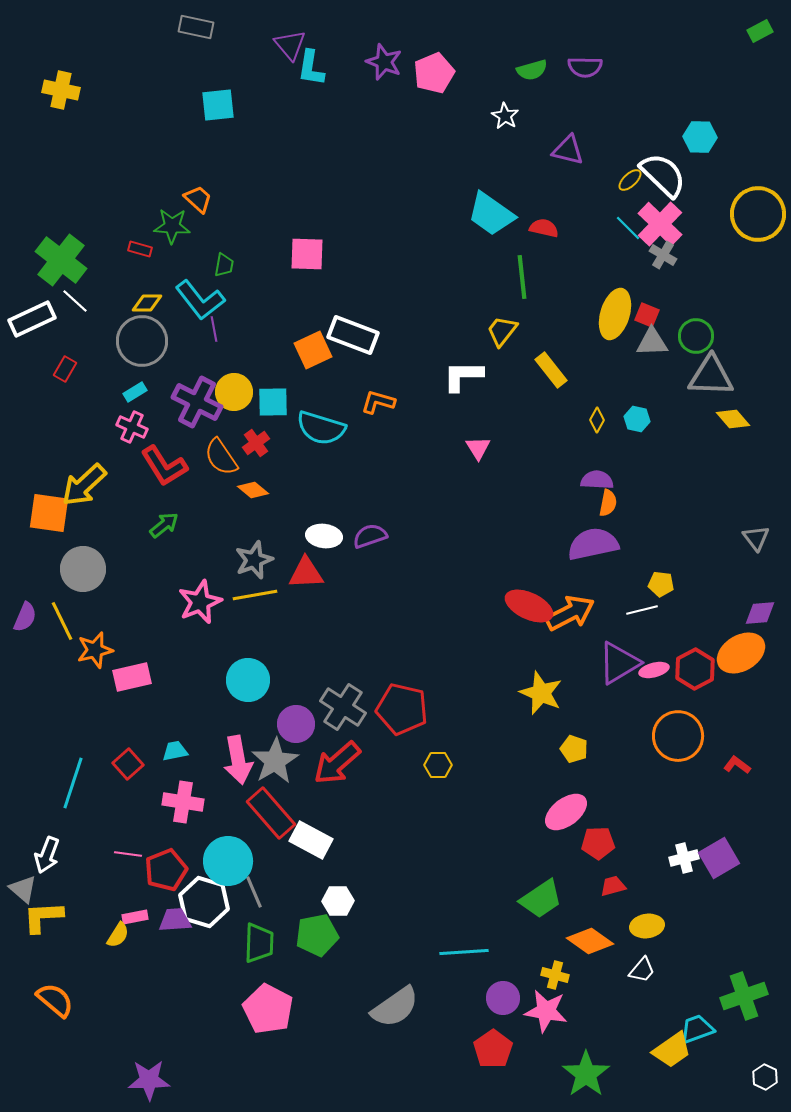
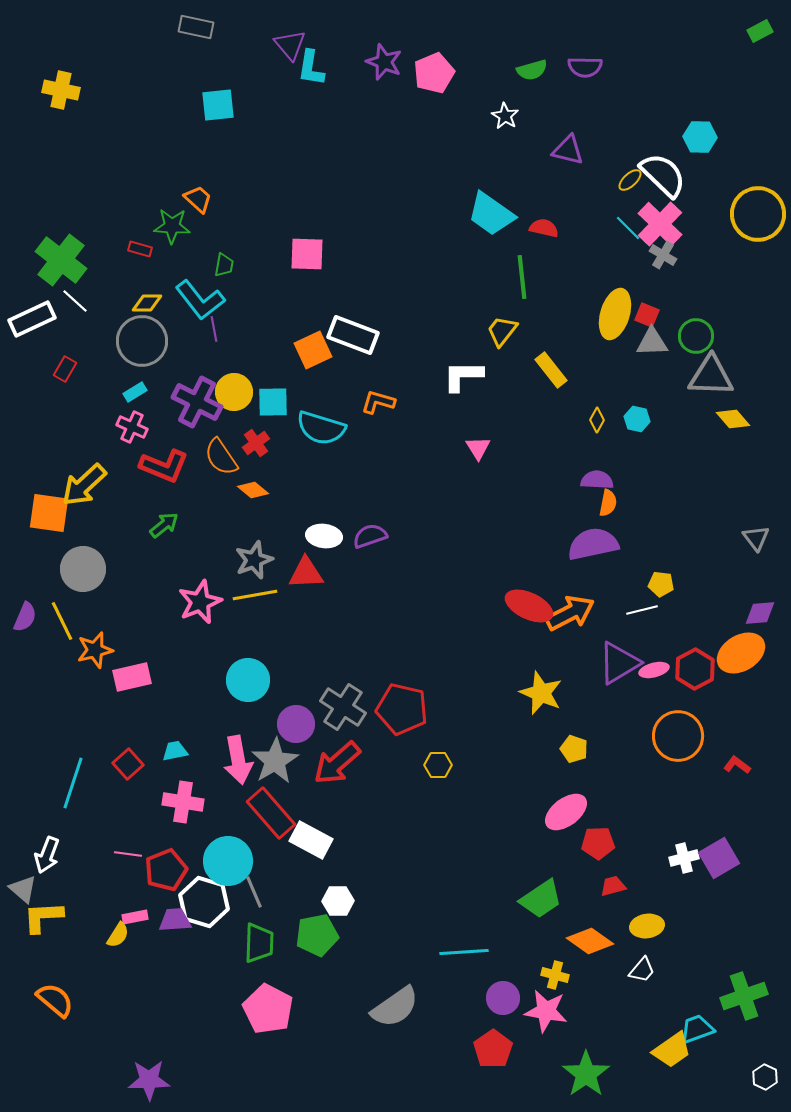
red L-shape at (164, 466): rotated 36 degrees counterclockwise
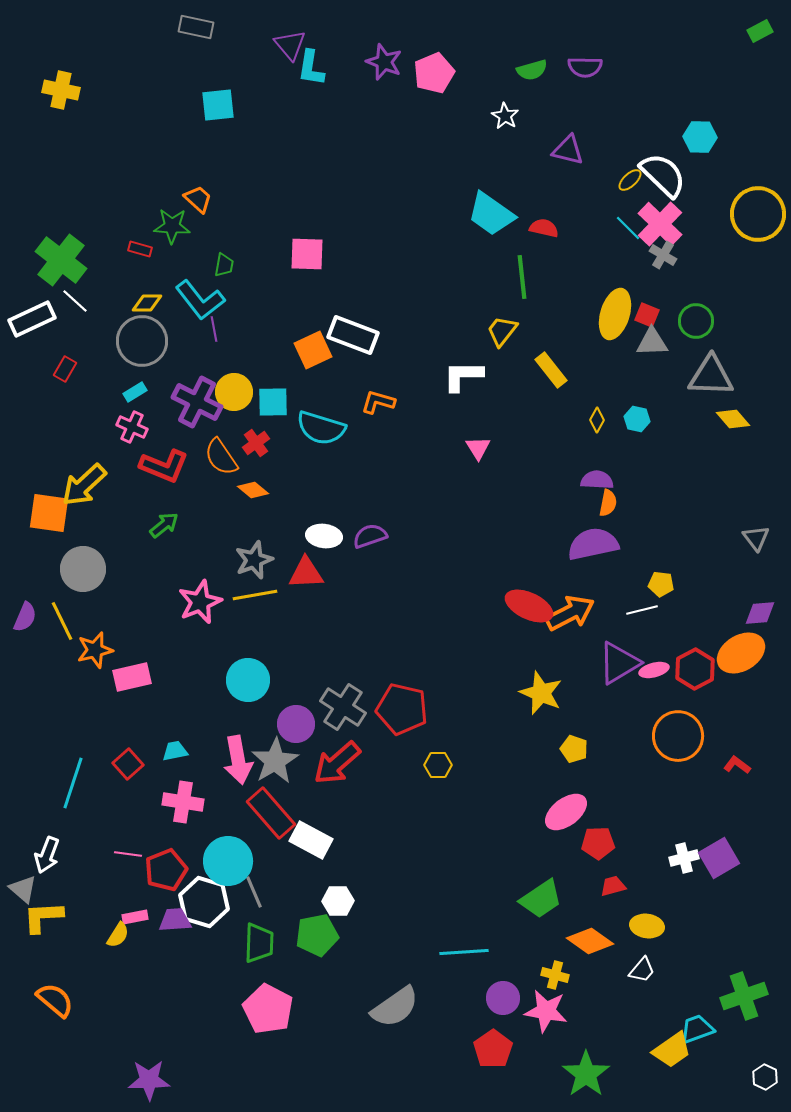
green circle at (696, 336): moved 15 px up
yellow ellipse at (647, 926): rotated 16 degrees clockwise
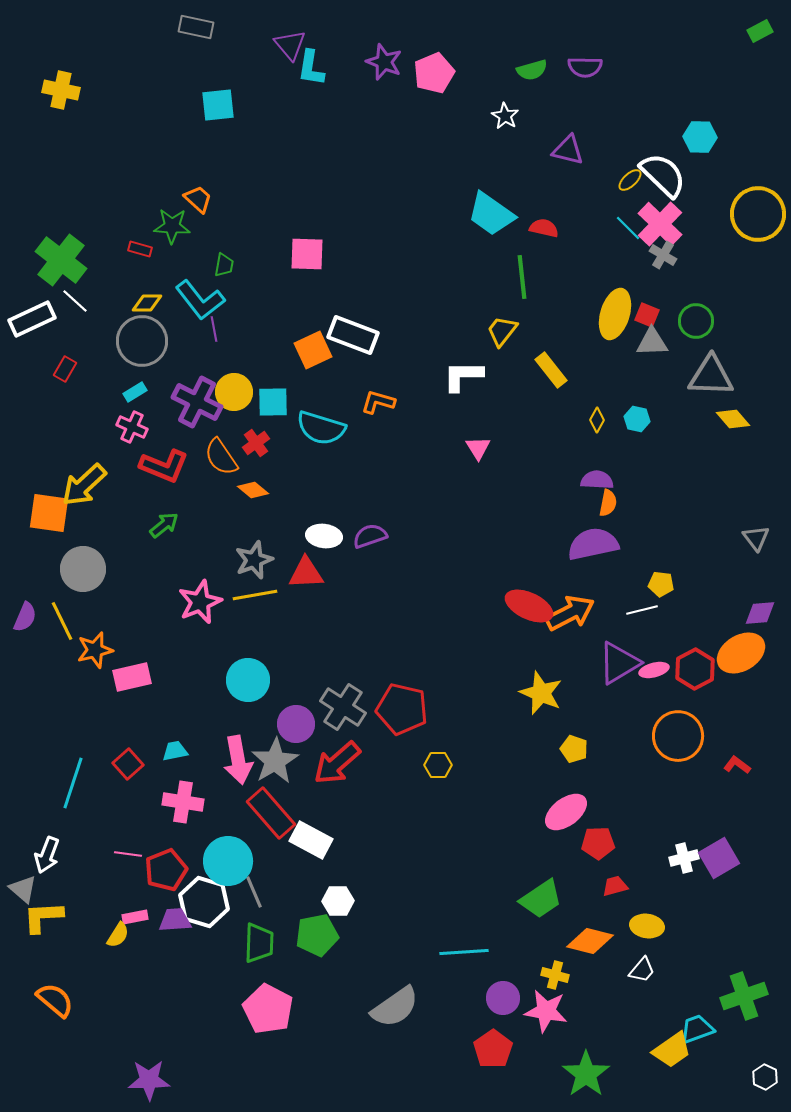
red trapezoid at (613, 886): moved 2 px right
orange diamond at (590, 941): rotated 21 degrees counterclockwise
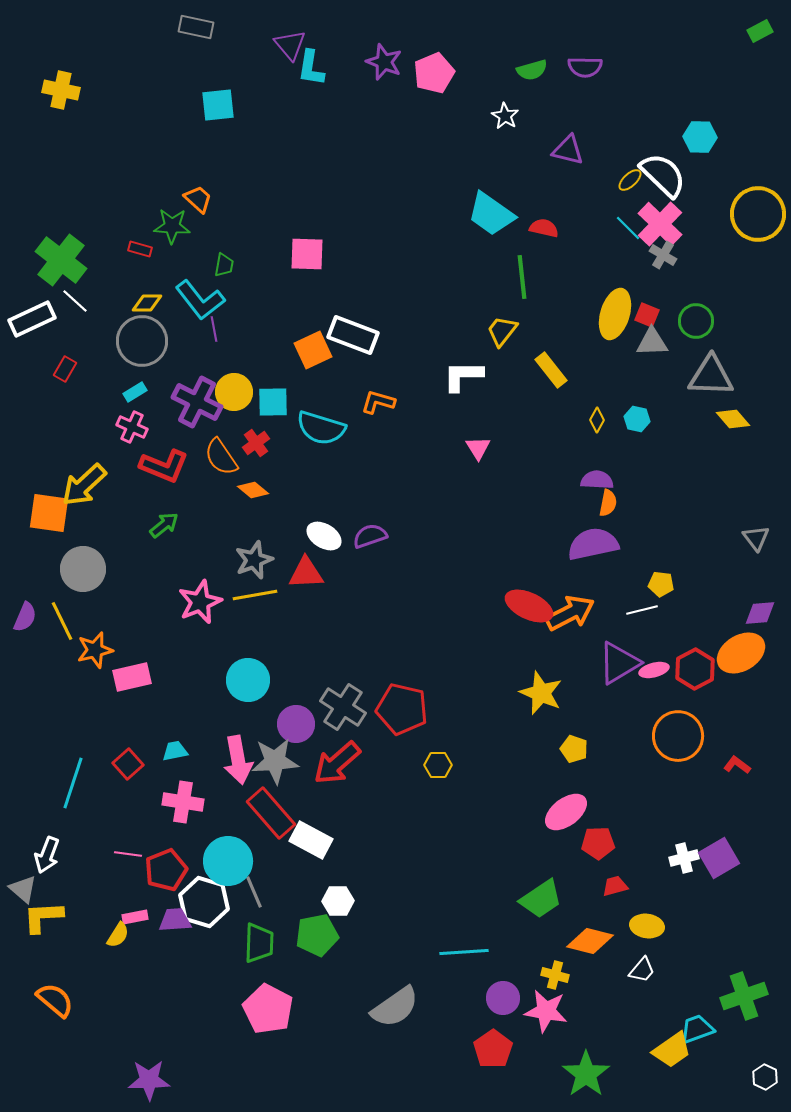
white ellipse at (324, 536): rotated 24 degrees clockwise
gray star at (275, 761): rotated 27 degrees clockwise
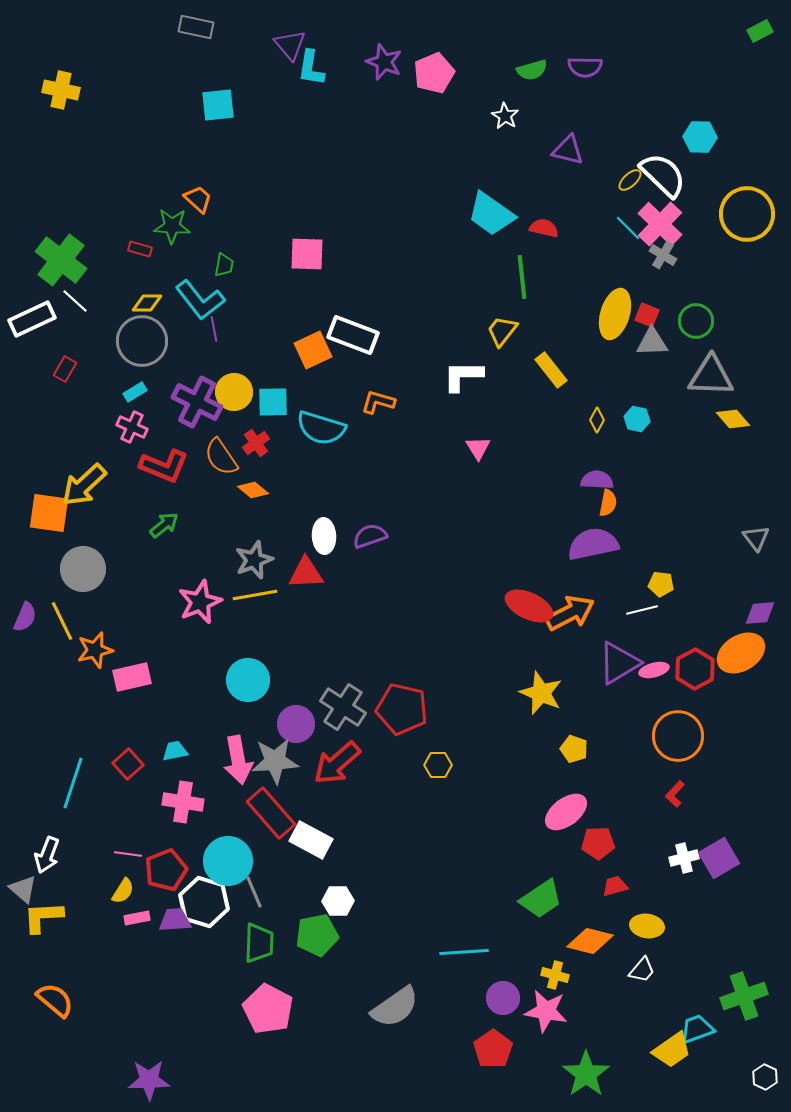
yellow circle at (758, 214): moved 11 px left
white ellipse at (324, 536): rotated 56 degrees clockwise
red L-shape at (737, 765): moved 62 px left, 29 px down; rotated 84 degrees counterclockwise
pink rectangle at (135, 917): moved 2 px right, 1 px down
yellow semicircle at (118, 935): moved 5 px right, 44 px up
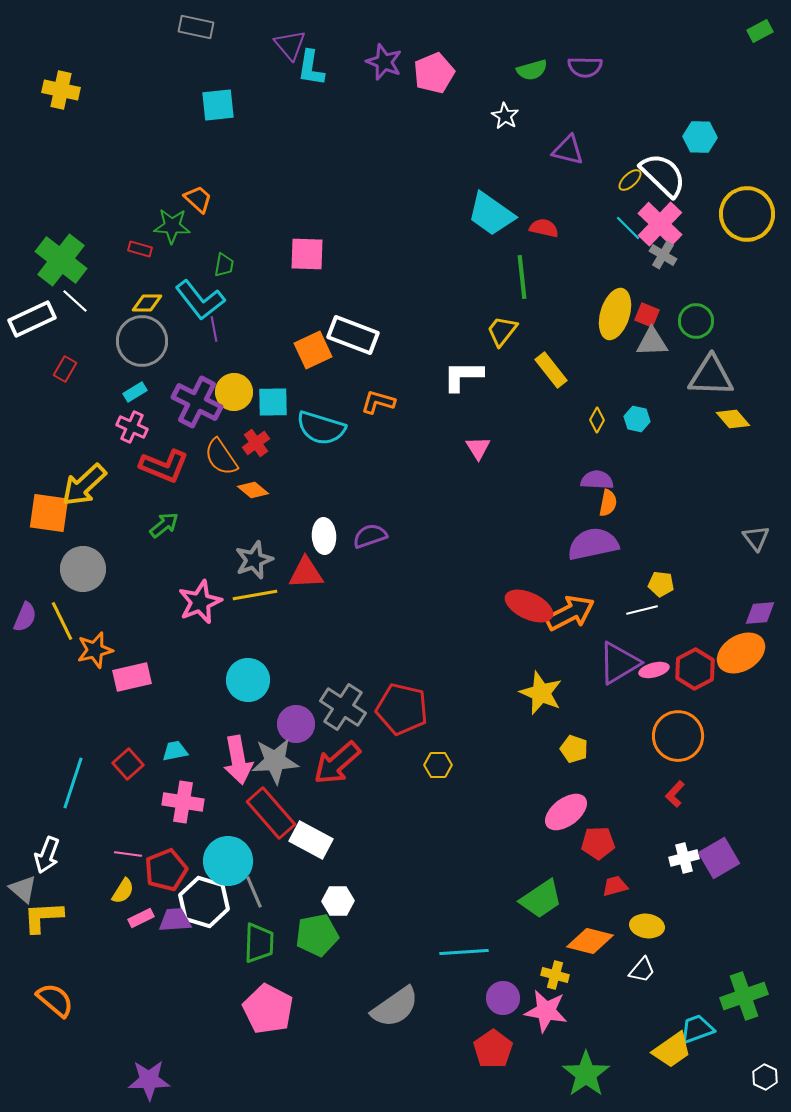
pink rectangle at (137, 918): moved 4 px right; rotated 15 degrees counterclockwise
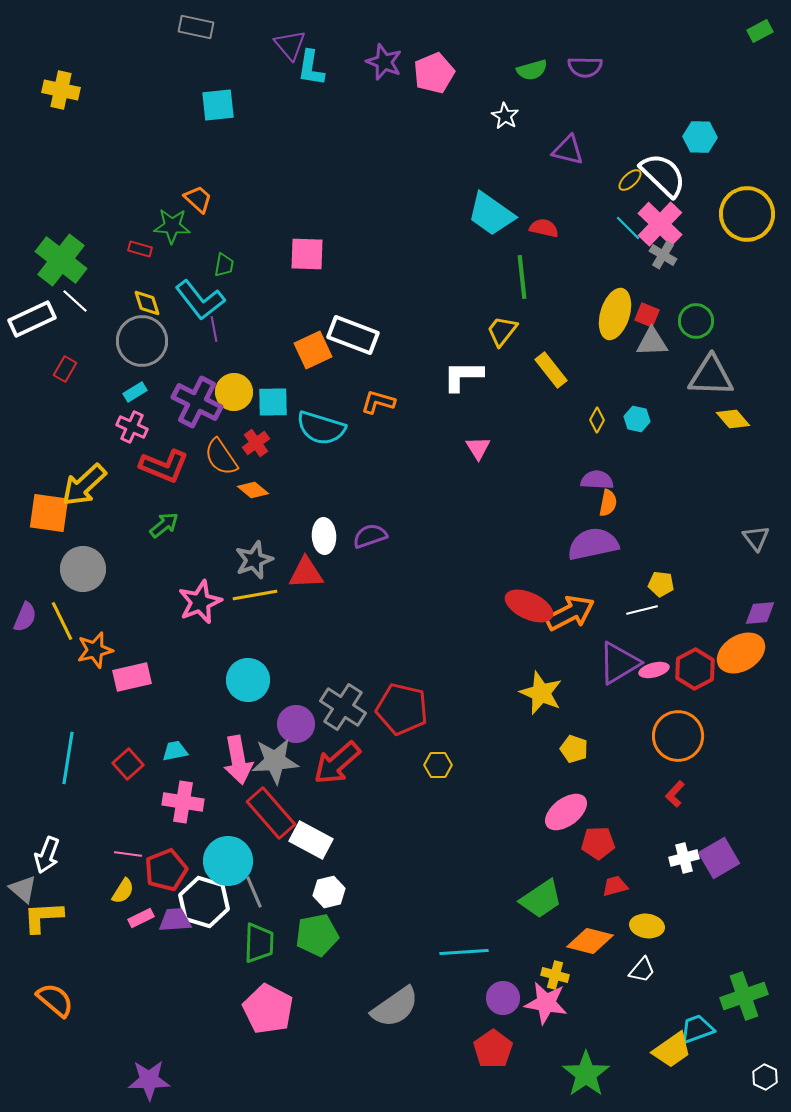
yellow diamond at (147, 303): rotated 72 degrees clockwise
cyan line at (73, 783): moved 5 px left, 25 px up; rotated 9 degrees counterclockwise
white hexagon at (338, 901): moved 9 px left, 9 px up; rotated 12 degrees counterclockwise
pink star at (546, 1011): moved 8 px up
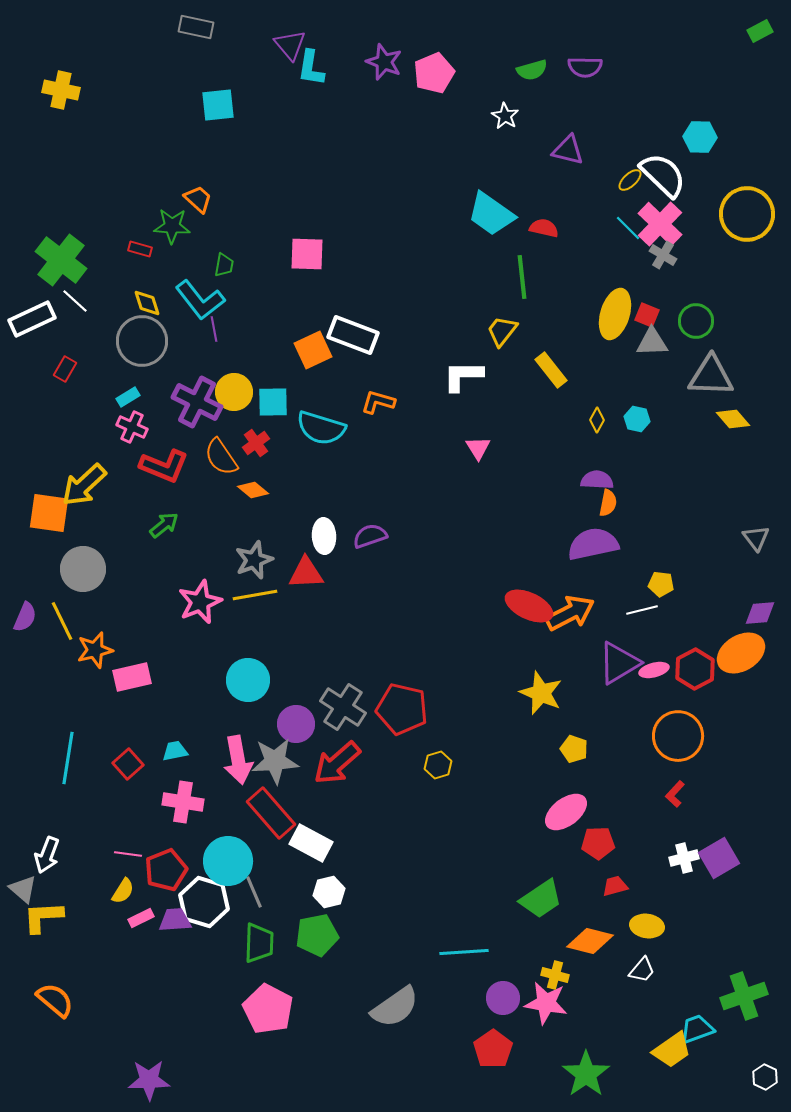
cyan rectangle at (135, 392): moved 7 px left, 5 px down
yellow hexagon at (438, 765): rotated 16 degrees counterclockwise
white rectangle at (311, 840): moved 3 px down
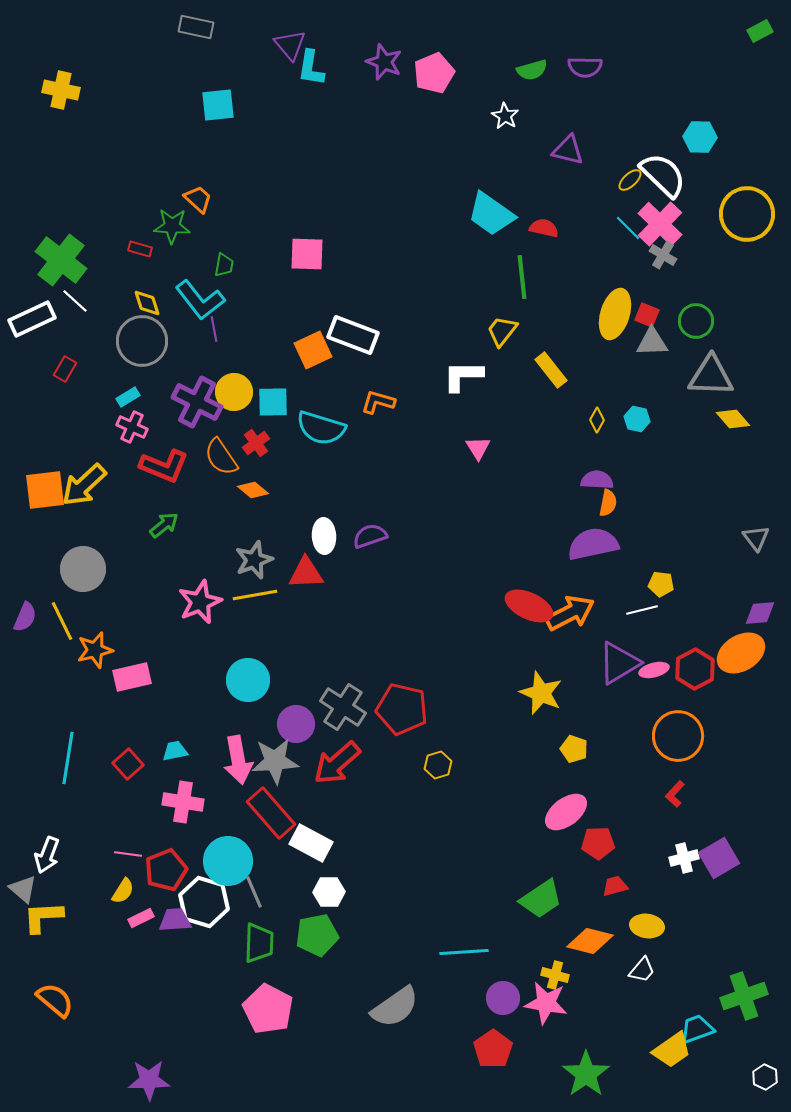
orange square at (49, 513): moved 4 px left, 23 px up; rotated 15 degrees counterclockwise
white hexagon at (329, 892): rotated 12 degrees clockwise
